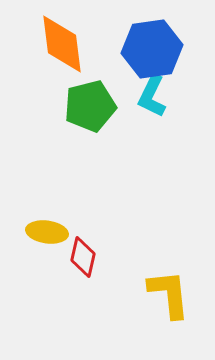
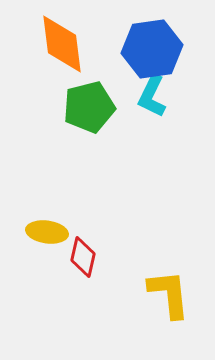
green pentagon: moved 1 px left, 1 px down
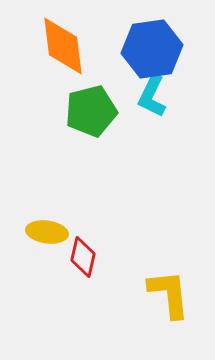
orange diamond: moved 1 px right, 2 px down
green pentagon: moved 2 px right, 4 px down
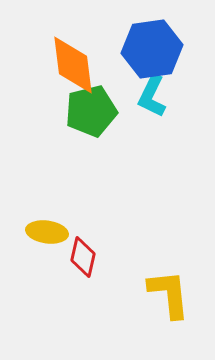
orange diamond: moved 10 px right, 19 px down
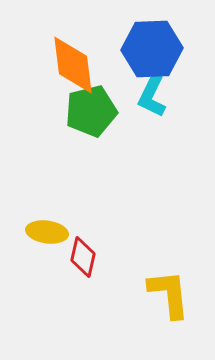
blue hexagon: rotated 6 degrees clockwise
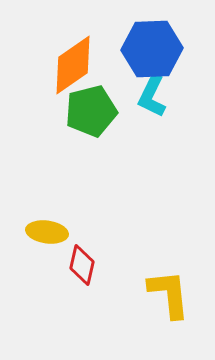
orange diamond: rotated 62 degrees clockwise
red diamond: moved 1 px left, 8 px down
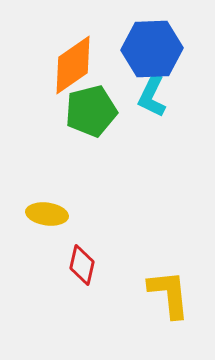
yellow ellipse: moved 18 px up
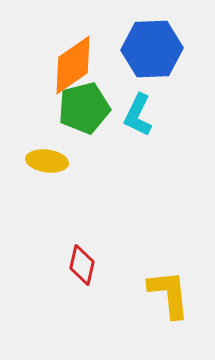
cyan L-shape: moved 14 px left, 19 px down
green pentagon: moved 7 px left, 3 px up
yellow ellipse: moved 53 px up
